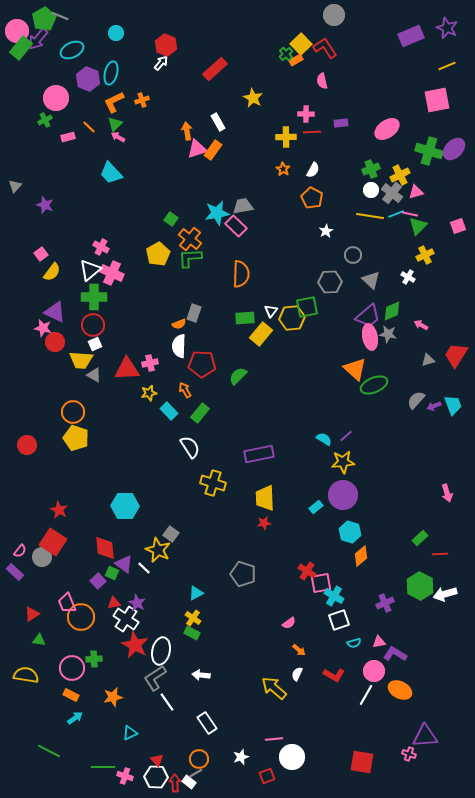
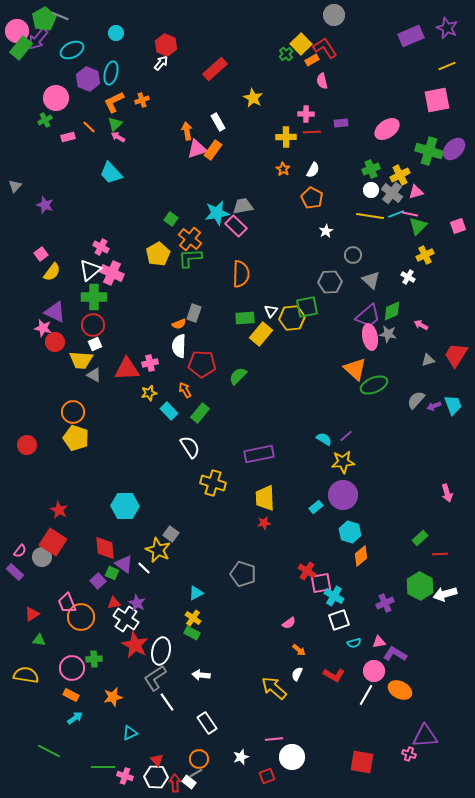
orange rectangle at (296, 60): moved 16 px right
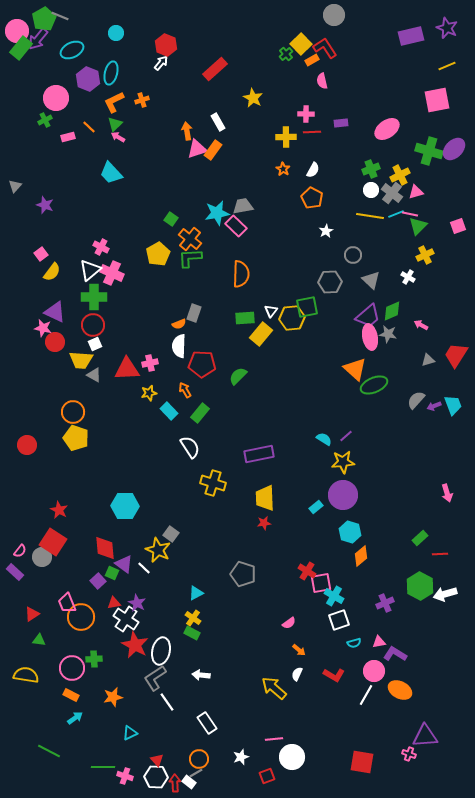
purple rectangle at (411, 36): rotated 10 degrees clockwise
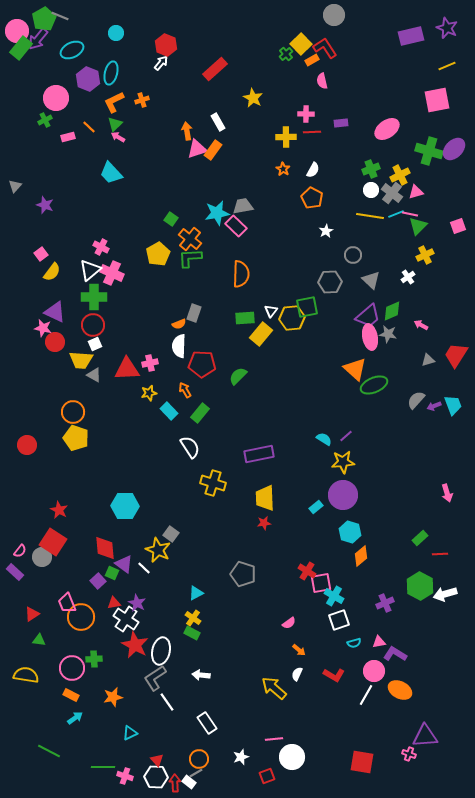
white cross at (408, 277): rotated 24 degrees clockwise
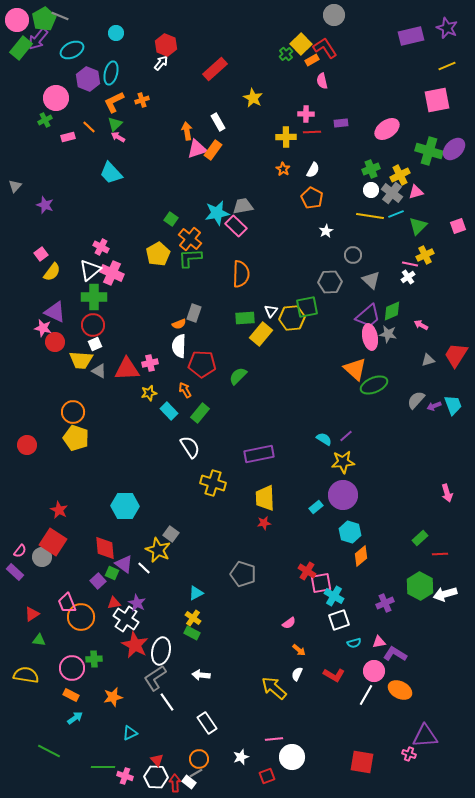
pink circle at (17, 31): moved 11 px up
pink line at (410, 214): moved 50 px down
gray triangle at (94, 375): moved 5 px right, 4 px up
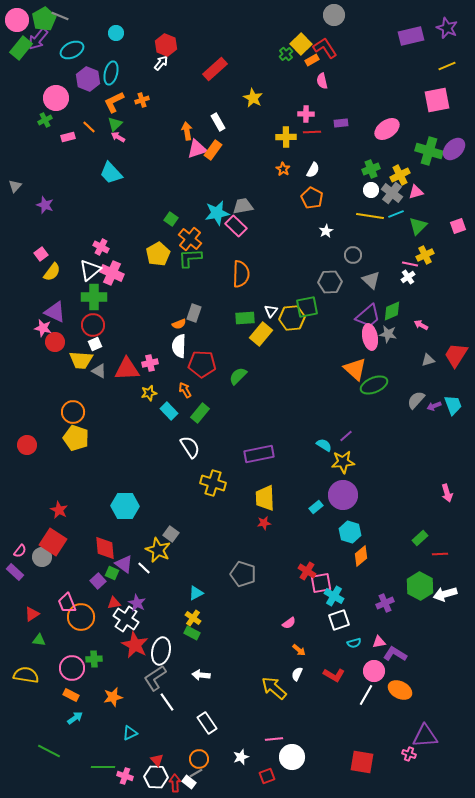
cyan semicircle at (324, 439): moved 6 px down
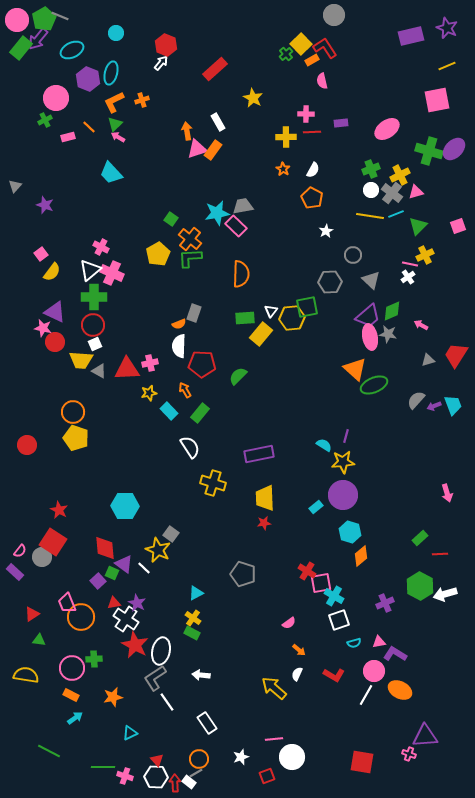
purple line at (346, 436): rotated 32 degrees counterclockwise
